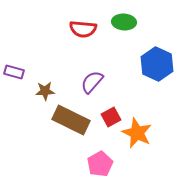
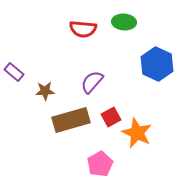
purple rectangle: rotated 24 degrees clockwise
brown rectangle: rotated 42 degrees counterclockwise
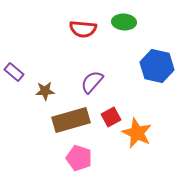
blue hexagon: moved 2 px down; rotated 12 degrees counterclockwise
pink pentagon: moved 21 px left, 6 px up; rotated 25 degrees counterclockwise
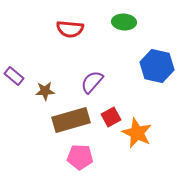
red semicircle: moved 13 px left
purple rectangle: moved 4 px down
pink pentagon: moved 1 px right, 1 px up; rotated 15 degrees counterclockwise
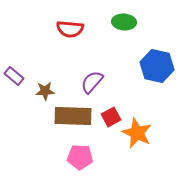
brown rectangle: moved 2 px right, 4 px up; rotated 18 degrees clockwise
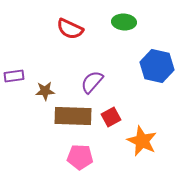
red semicircle: rotated 20 degrees clockwise
purple rectangle: rotated 48 degrees counterclockwise
orange star: moved 5 px right, 8 px down
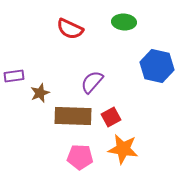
brown star: moved 5 px left, 2 px down; rotated 18 degrees counterclockwise
orange star: moved 19 px left, 8 px down; rotated 16 degrees counterclockwise
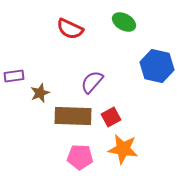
green ellipse: rotated 25 degrees clockwise
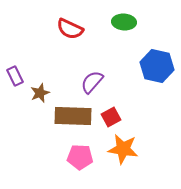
green ellipse: rotated 25 degrees counterclockwise
purple rectangle: moved 1 px right; rotated 72 degrees clockwise
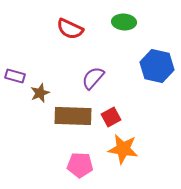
purple rectangle: rotated 48 degrees counterclockwise
purple semicircle: moved 1 px right, 4 px up
pink pentagon: moved 8 px down
